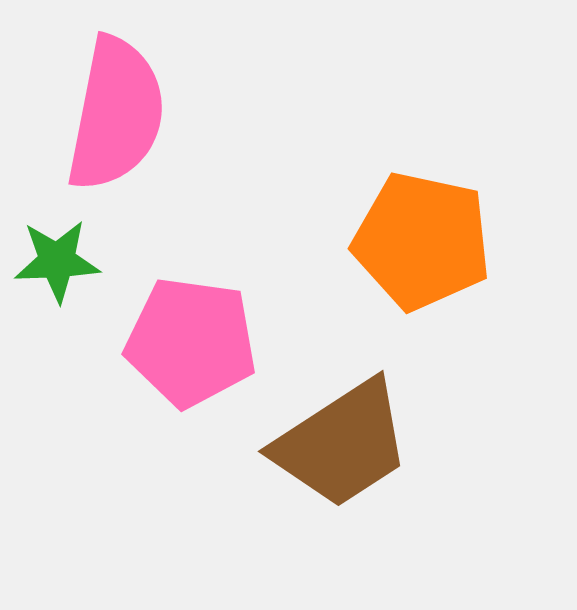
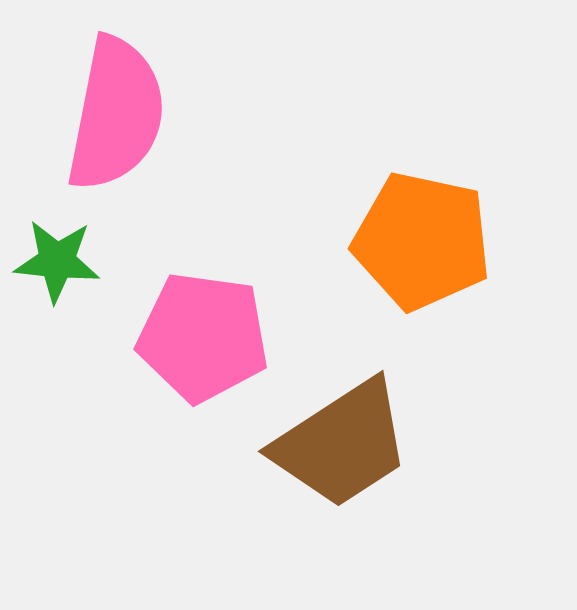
green star: rotated 8 degrees clockwise
pink pentagon: moved 12 px right, 5 px up
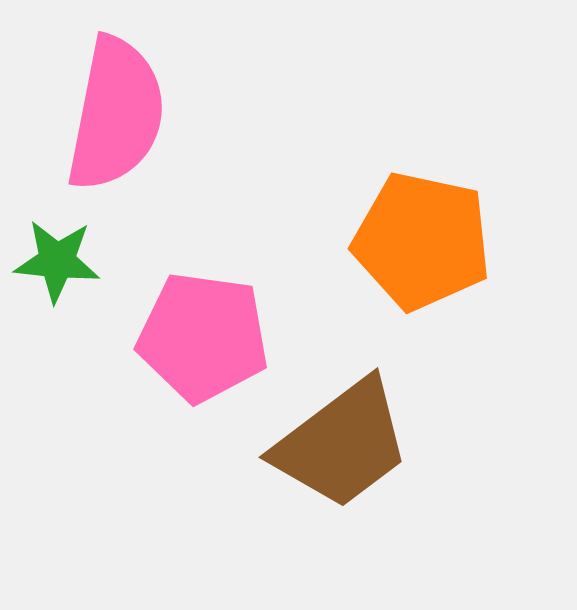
brown trapezoid: rotated 4 degrees counterclockwise
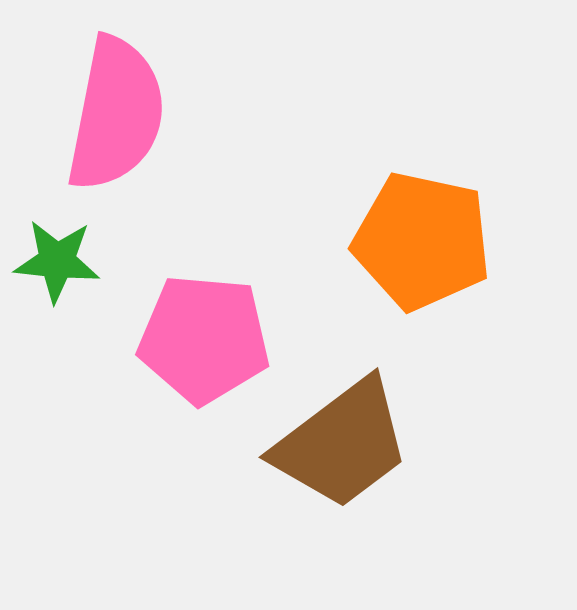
pink pentagon: moved 1 px right, 2 px down; rotated 3 degrees counterclockwise
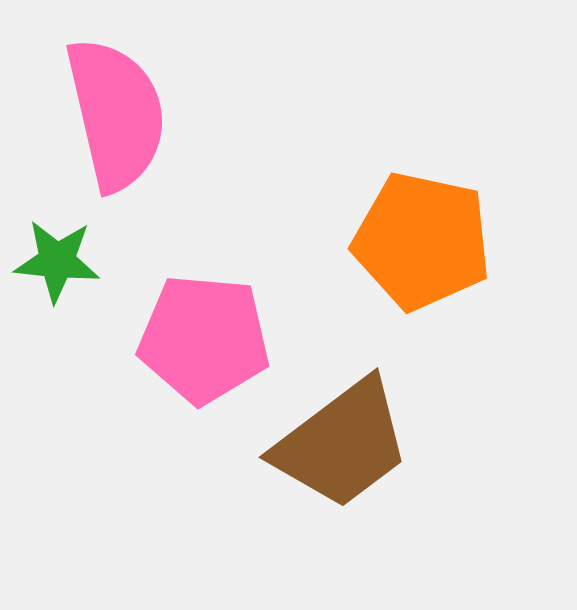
pink semicircle: rotated 24 degrees counterclockwise
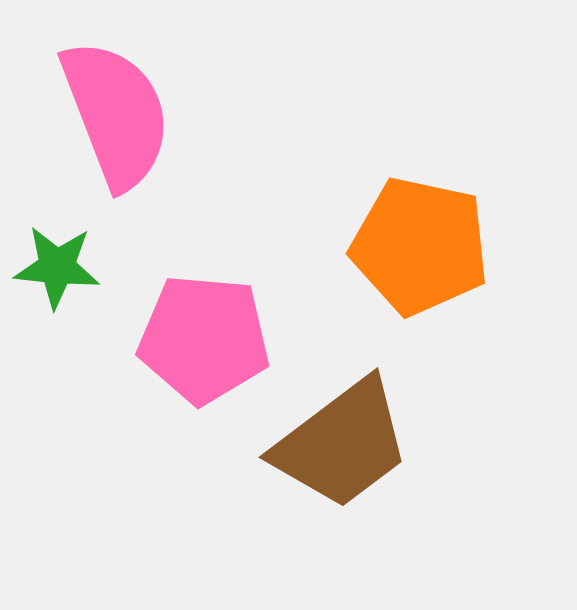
pink semicircle: rotated 8 degrees counterclockwise
orange pentagon: moved 2 px left, 5 px down
green star: moved 6 px down
